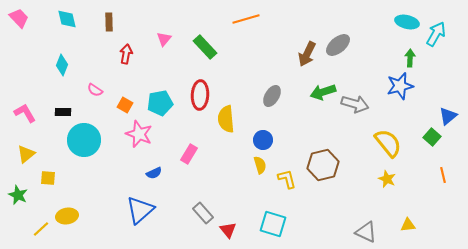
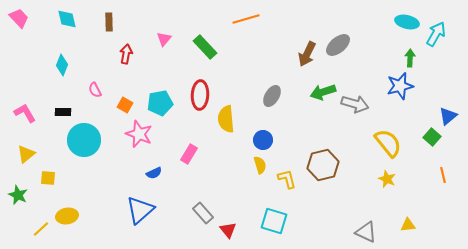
pink semicircle at (95, 90): rotated 28 degrees clockwise
cyan square at (273, 224): moved 1 px right, 3 px up
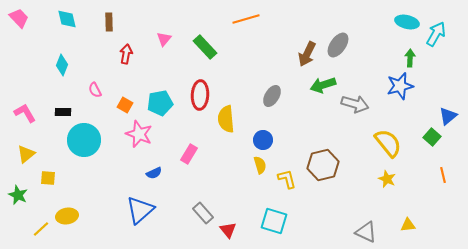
gray ellipse at (338, 45): rotated 15 degrees counterclockwise
green arrow at (323, 92): moved 7 px up
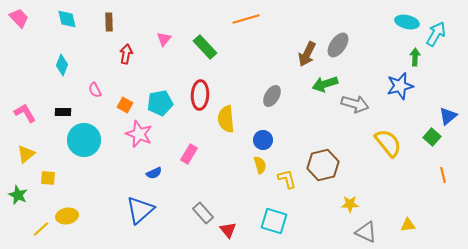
green arrow at (410, 58): moved 5 px right, 1 px up
green arrow at (323, 85): moved 2 px right, 1 px up
yellow star at (387, 179): moved 37 px left, 25 px down; rotated 24 degrees counterclockwise
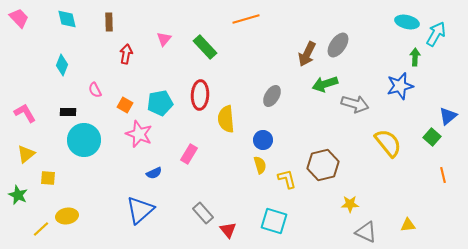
black rectangle at (63, 112): moved 5 px right
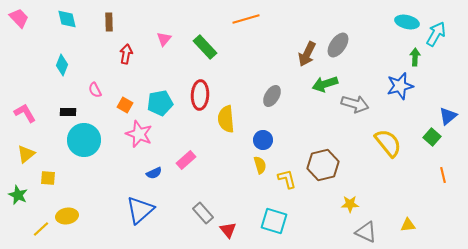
pink rectangle at (189, 154): moved 3 px left, 6 px down; rotated 18 degrees clockwise
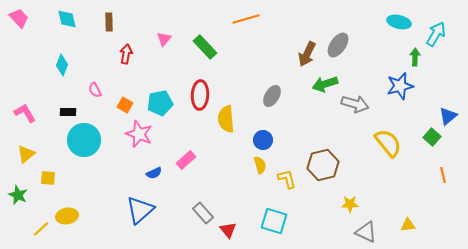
cyan ellipse at (407, 22): moved 8 px left
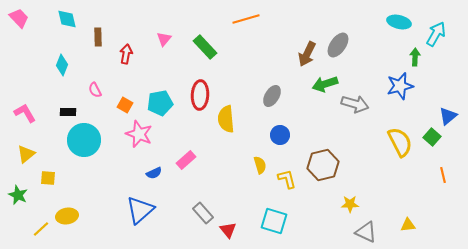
brown rectangle at (109, 22): moved 11 px left, 15 px down
blue circle at (263, 140): moved 17 px right, 5 px up
yellow semicircle at (388, 143): moved 12 px right, 1 px up; rotated 12 degrees clockwise
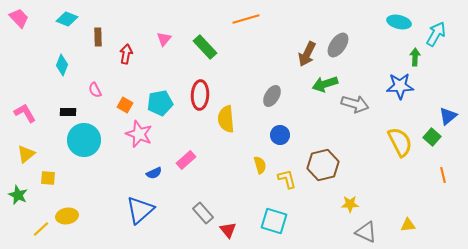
cyan diamond at (67, 19): rotated 55 degrees counterclockwise
blue star at (400, 86): rotated 12 degrees clockwise
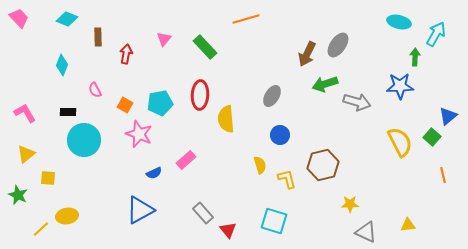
gray arrow at (355, 104): moved 2 px right, 2 px up
blue triangle at (140, 210): rotated 12 degrees clockwise
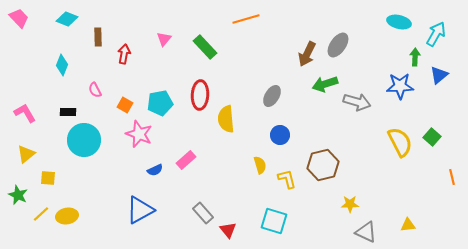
red arrow at (126, 54): moved 2 px left
blue triangle at (448, 116): moved 9 px left, 41 px up
blue semicircle at (154, 173): moved 1 px right, 3 px up
orange line at (443, 175): moved 9 px right, 2 px down
yellow line at (41, 229): moved 15 px up
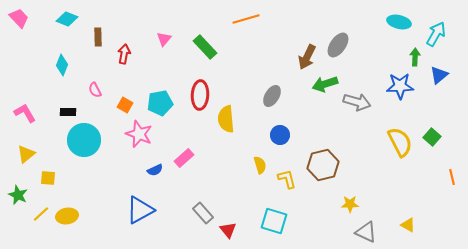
brown arrow at (307, 54): moved 3 px down
pink rectangle at (186, 160): moved 2 px left, 2 px up
yellow triangle at (408, 225): rotated 35 degrees clockwise
